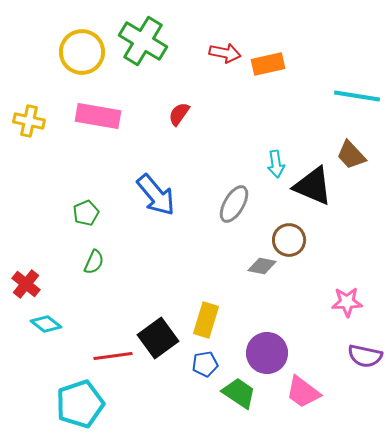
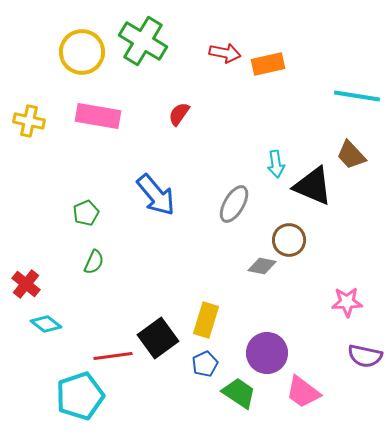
blue pentagon: rotated 15 degrees counterclockwise
cyan pentagon: moved 8 px up
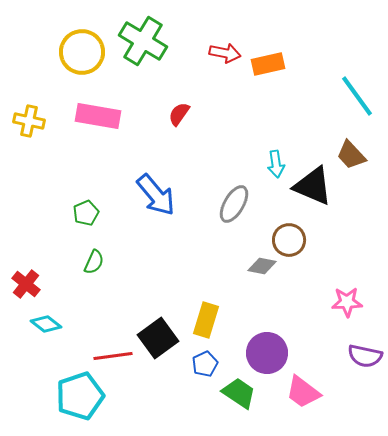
cyan line: rotated 45 degrees clockwise
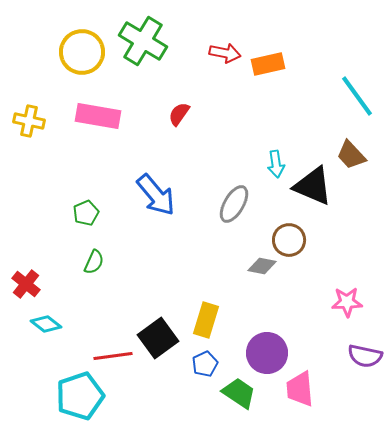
pink trapezoid: moved 3 px left, 3 px up; rotated 48 degrees clockwise
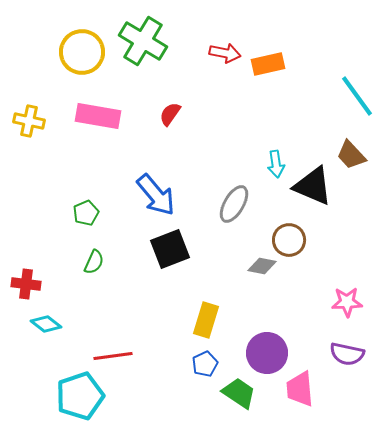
red semicircle: moved 9 px left
red cross: rotated 32 degrees counterclockwise
black square: moved 12 px right, 89 px up; rotated 15 degrees clockwise
purple semicircle: moved 18 px left, 2 px up
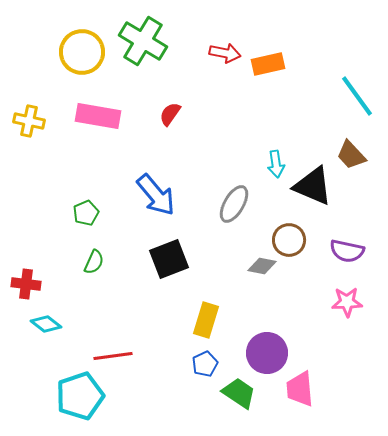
black square: moved 1 px left, 10 px down
purple semicircle: moved 103 px up
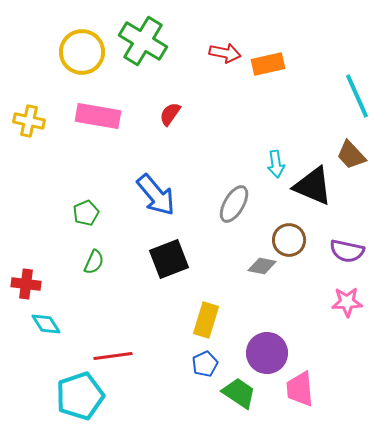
cyan line: rotated 12 degrees clockwise
cyan diamond: rotated 20 degrees clockwise
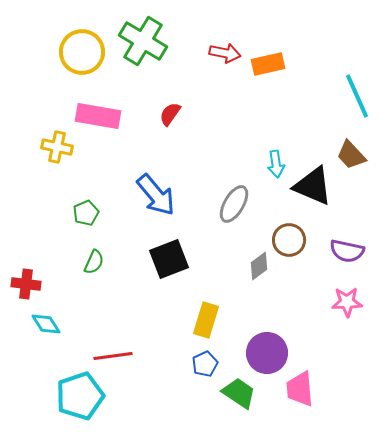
yellow cross: moved 28 px right, 26 px down
gray diamond: moved 3 px left; rotated 48 degrees counterclockwise
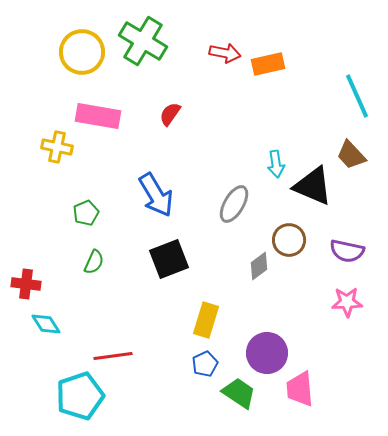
blue arrow: rotated 9 degrees clockwise
